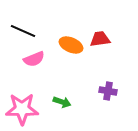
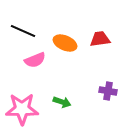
orange ellipse: moved 6 px left, 2 px up
pink semicircle: moved 1 px right, 1 px down
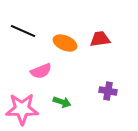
pink semicircle: moved 6 px right, 11 px down
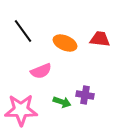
black line: rotated 30 degrees clockwise
red trapezoid: rotated 15 degrees clockwise
purple cross: moved 23 px left, 4 px down
pink star: moved 1 px left, 1 px down
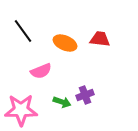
purple cross: rotated 30 degrees counterclockwise
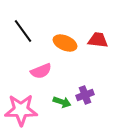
red trapezoid: moved 2 px left, 1 px down
